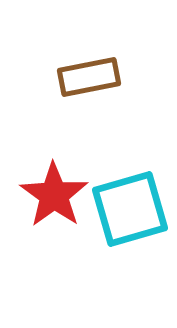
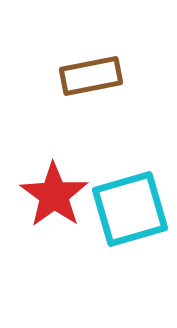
brown rectangle: moved 2 px right, 1 px up
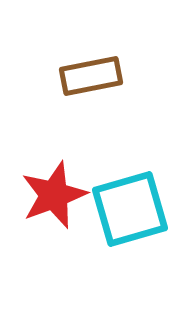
red star: rotated 16 degrees clockwise
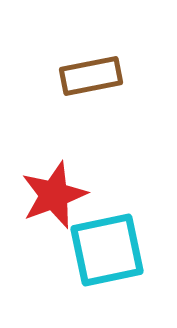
cyan square: moved 23 px left, 41 px down; rotated 4 degrees clockwise
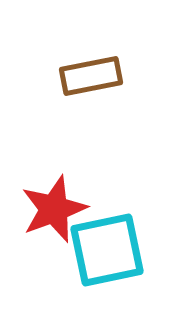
red star: moved 14 px down
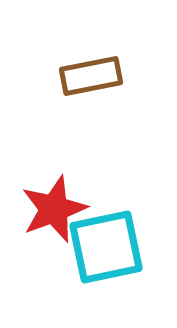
cyan square: moved 1 px left, 3 px up
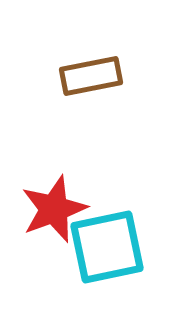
cyan square: moved 1 px right
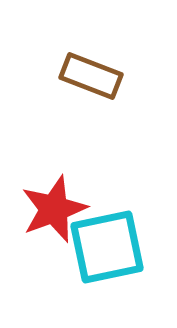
brown rectangle: rotated 32 degrees clockwise
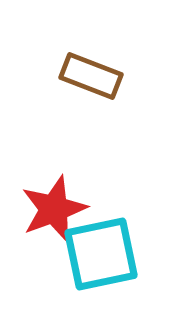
cyan square: moved 6 px left, 7 px down
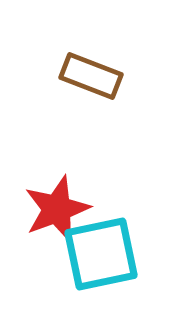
red star: moved 3 px right
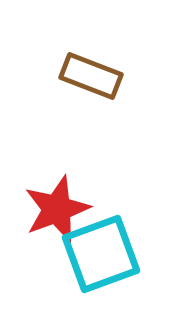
cyan square: rotated 8 degrees counterclockwise
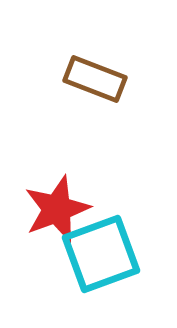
brown rectangle: moved 4 px right, 3 px down
